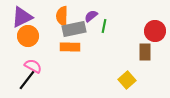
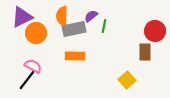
orange circle: moved 8 px right, 3 px up
orange rectangle: moved 5 px right, 9 px down
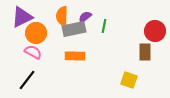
purple semicircle: moved 6 px left, 1 px down
pink semicircle: moved 14 px up
yellow square: moved 2 px right; rotated 30 degrees counterclockwise
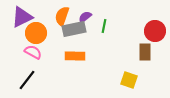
orange semicircle: rotated 18 degrees clockwise
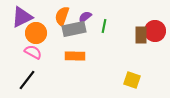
brown rectangle: moved 4 px left, 17 px up
yellow square: moved 3 px right
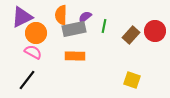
orange semicircle: moved 1 px left, 1 px up; rotated 18 degrees counterclockwise
brown rectangle: moved 10 px left; rotated 42 degrees clockwise
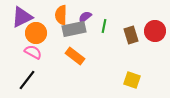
brown rectangle: rotated 60 degrees counterclockwise
orange rectangle: rotated 36 degrees clockwise
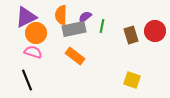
purple triangle: moved 4 px right
green line: moved 2 px left
pink semicircle: rotated 12 degrees counterclockwise
black line: rotated 60 degrees counterclockwise
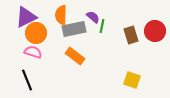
purple semicircle: moved 8 px right; rotated 80 degrees clockwise
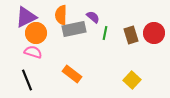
green line: moved 3 px right, 7 px down
red circle: moved 1 px left, 2 px down
orange rectangle: moved 3 px left, 18 px down
yellow square: rotated 24 degrees clockwise
